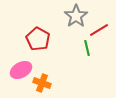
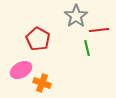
red line: rotated 24 degrees clockwise
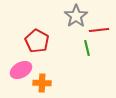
red pentagon: moved 1 px left, 2 px down
orange cross: rotated 18 degrees counterclockwise
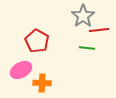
gray star: moved 7 px right
green line: rotated 70 degrees counterclockwise
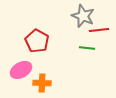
gray star: rotated 15 degrees counterclockwise
